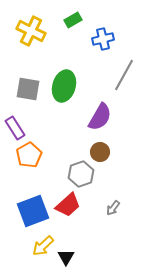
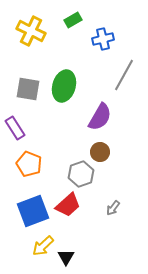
orange pentagon: moved 9 px down; rotated 20 degrees counterclockwise
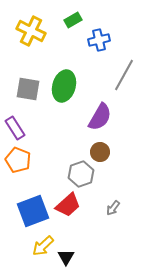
blue cross: moved 4 px left, 1 px down
orange pentagon: moved 11 px left, 4 px up
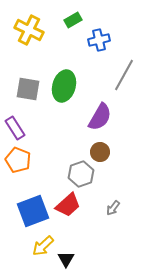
yellow cross: moved 2 px left, 1 px up
black triangle: moved 2 px down
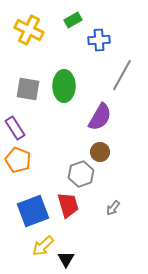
blue cross: rotated 10 degrees clockwise
gray line: moved 2 px left
green ellipse: rotated 16 degrees counterclockwise
red trapezoid: rotated 64 degrees counterclockwise
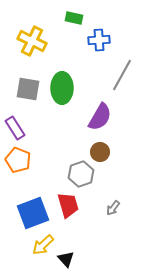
green rectangle: moved 1 px right, 2 px up; rotated 42 degrees clockwise
yellow cross: moved 3 px right, 11 px down
green ellipse: moved 2 px left, 2 px down
blue square: moved 2 px down
yellow arrow: moved 1 px up
black triangle: rotated 12 degrees counterclockwise
